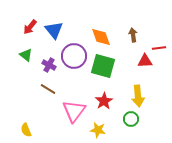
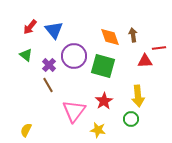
orange diamond: moved 9 px right
purple cross: rotated 16 degrees clockwise
brown line: moved 4 px up; rotated 28 degrees clockwise
yellow semicircle: rotated 48 degrees clockwise
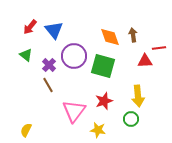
red star: rotated 12 degrees clockwise
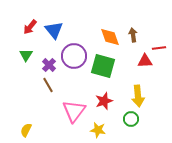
green triangle: rotated 24 degrees clockwise
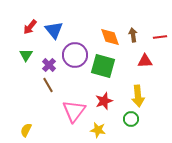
red line: moved 1 px right, 11 px up
purple circle: moved 1 px right, 1 px up
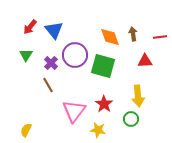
brown arrow: moved 1 px up
purple cross: moved 2 px right, 2 px up
red star: moved 3 px down; rotated 18 degrees counterclockwise
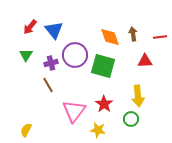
purple cross: rotated 32 degrees clockwise
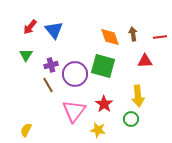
purple circle: moved 19 px down
purple cross: moved 2 px down
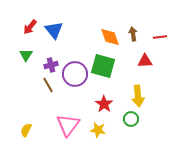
pink triangle: moved 6 px left, 14 px down
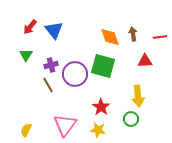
red star: moved 3 px left, 3 px down
pink triangle: moved 3 px left
